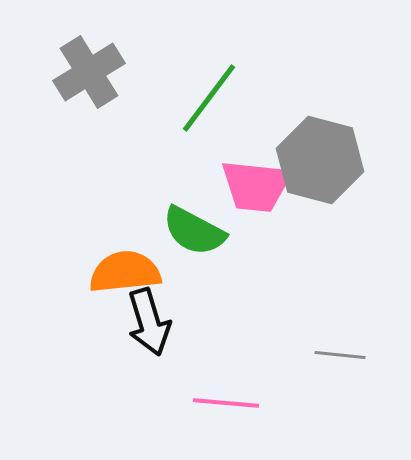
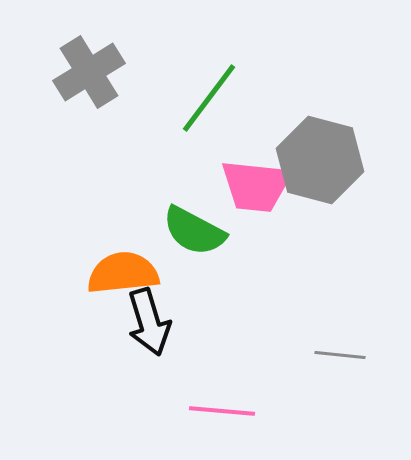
orange semicircle: moved 2 px left, 1 px down
pink line: moved 4 px left, 8 px down
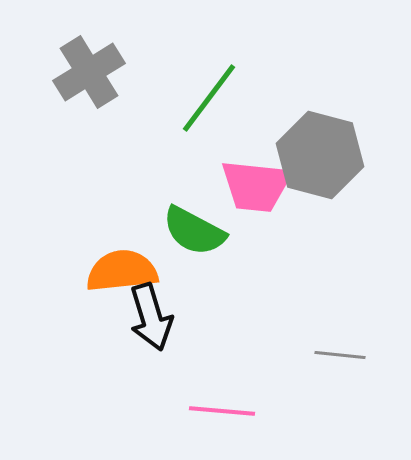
gray hexagon: moved 5 px up
orange semicircle: moved 1 px left, 2 px up
black arrow: moved 2 px right, 5 px up
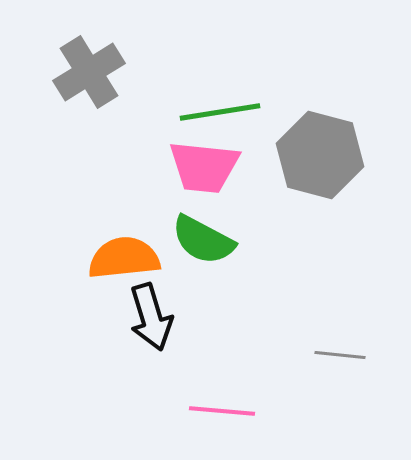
green line: moved 11 px right, 14 px down; rotated 44 degrees clockwise
pink trapezoid: moved 52 px left, 19 px up
green semicircle: moved 9 px right, 9 px down
orange semicircle: moved 2 px right, 13 px up
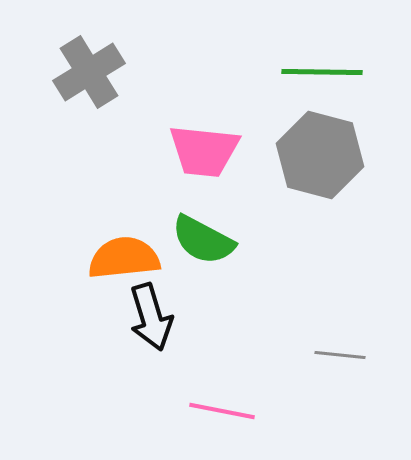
green line: moved 102 px right, 40 px up; rotated 10 degrees clockwise
pink trapezoid: moved 16 px up
pink line: rotated 6 degrees clockwise
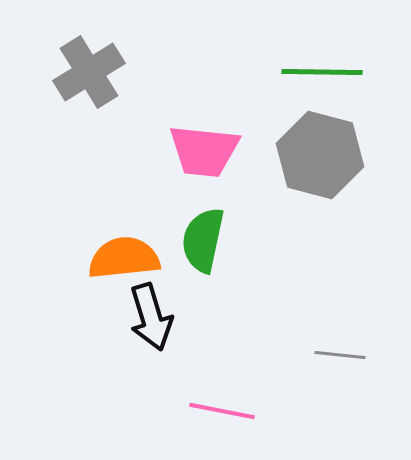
green semicircle: rotated 74 degrees clockwise
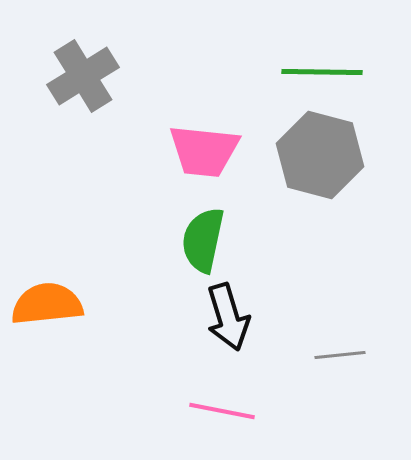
gray cross: moved 6 px left, 4 px down
orange semicircle: moved 77 px left, 46 px down
black arrow: moved 77 px right
gray line: rotated 12 degrees counterclockwise
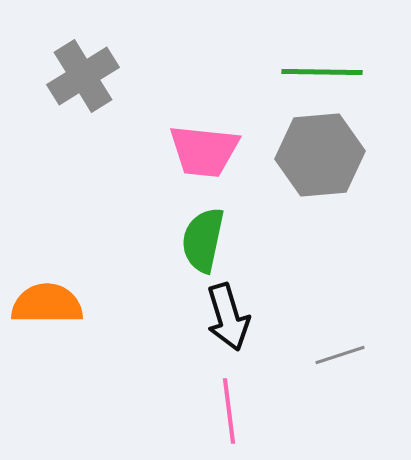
gray hexagon: rotated 20 degrees counterclockwise
orange semicircle: rotated 6 degrees clockwise
gray line: rotated 12 degrees counterclockwise
pink line: moved 7 px right; rotated 72 degrees clockwise
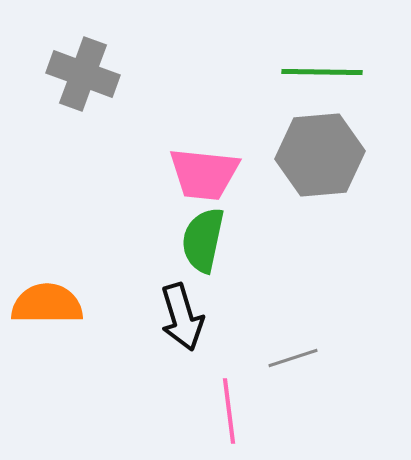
gray cross: moved 2 px up; rotated 38 degrees counterclockwise
pink trapezoid: moved 23 px down
black arrow: moved 46 px left
gray line: moved 47 px left, 3 px down
